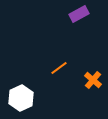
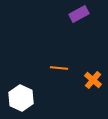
orange line: rotated 42 degrees clockwise
white hexagon: rotated 10 degrees counterclockwise
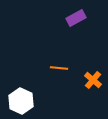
purple rectangle: moved 3 px left, 4 px down
white hexagon: moved 3 px down
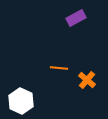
orange cross: moved 6 px left
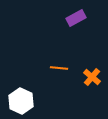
orange cross: moved 5 px right, 3 px up
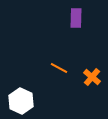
purple rectangle: rotated 60 degrees counterclockwise
orange line: rotated 24 degrees clockwise
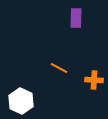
orange cross: moved 2 px right, 3 px down; rotated 36 degrees counterclockwise
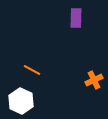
orange line: moved 27 px left, 2 px down
orange cross: rotated 30 degrees counterclockwise
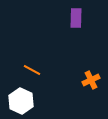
orange cross: moved 3 px left
